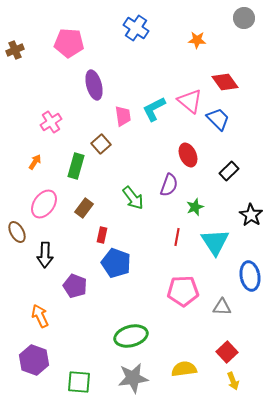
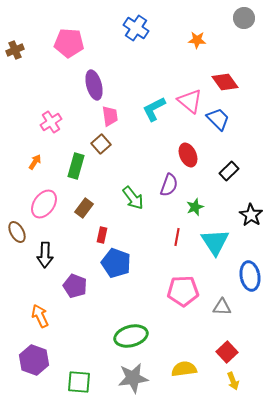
pink trapezoid at (123, 116): moved 13 px left
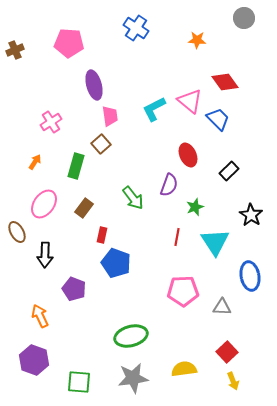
purple pentagon at (75, 286): moved 1 px left, 3 px down
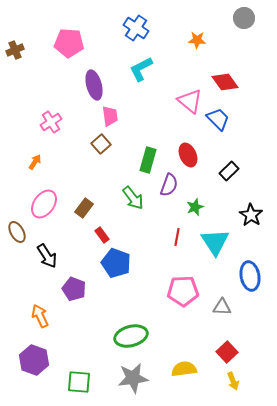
cyan L-shape at (154, 109): moved 13 px left, 40 px up
green rectangle at (76, 166): moved 72 px right, 6 px up
red rectangle at (102, 235): rotated 49 degrees counterclockwise
black arrow at (45, 255): moved 2 px right, 1 px down; rotated 35 degrees counterclockwise
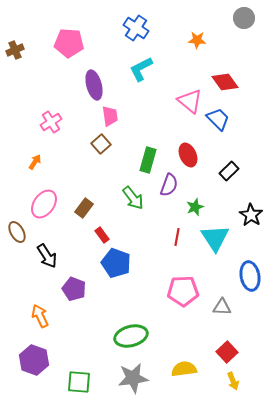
cyan triangle at (215, 242): moved 4 px up
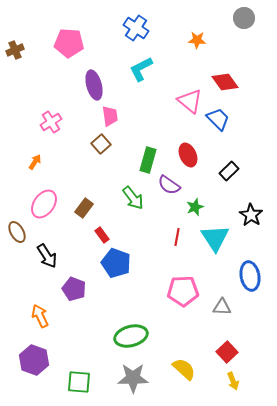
purple semicircle at (169, 185): rotated 105 degrees clockwise
yellow semicircle at (184, 369): rotated 50 degrees clockwise
gray star at (133, 378): rotated 8 degrees clockwise
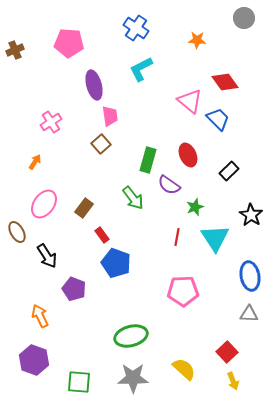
gray triangle at (222, 307): moved 27 px right, 7 px down
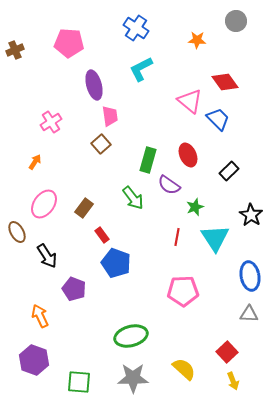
gray circle at (244, 18): moved 8 px left, 3 px down
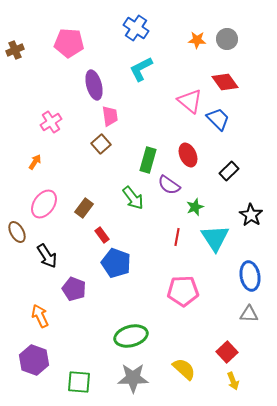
gray circle at (236, 21): moved 9 px left, 18 px down
